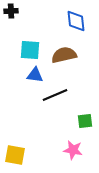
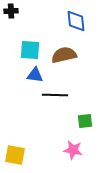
black line: rotated 25 degrees clockwise
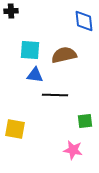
blue diamond: moved 8 px right
yellow square: moved 26 px up
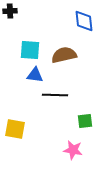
black cross: moved 1 px left
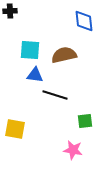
black line: rotated 15 degrees clockwise
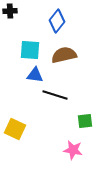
blue diamond: moved 27 px left; rotated 45 degrees clockwise
yellow square: rotated 15 degrees clockwise
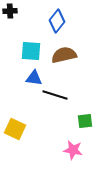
cyan square: moved 1 px right, 1 px down
blue triangle: moved 1 px left, 3 px down
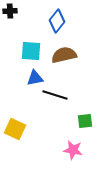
blue triangle: moved 1 px right; rotated 18 degrees counterclockwise
